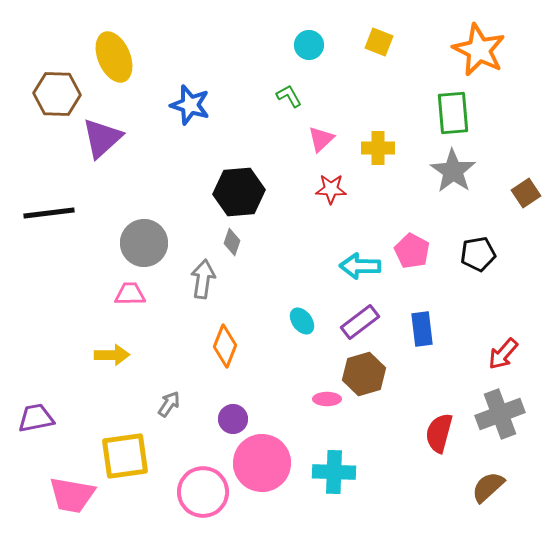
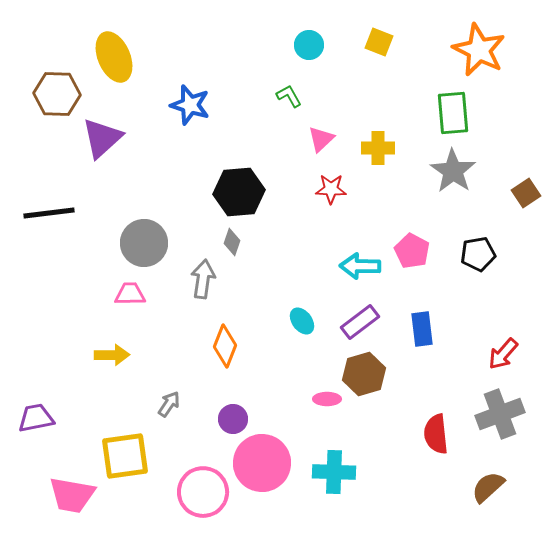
red semicircle at (439, 433): moved 3 px left, 1 px down; rotated 21 degrees counterclockwise
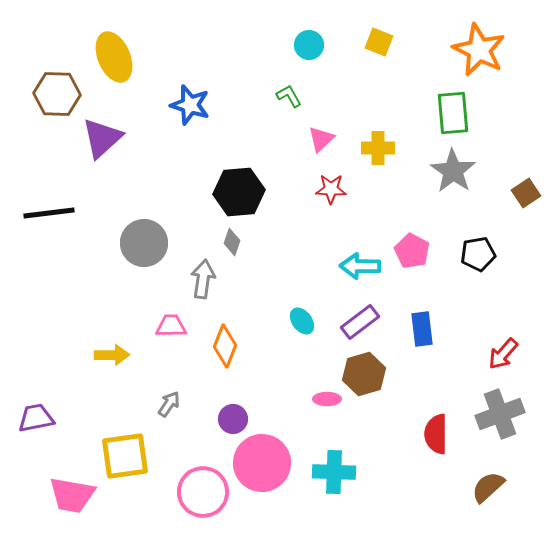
pink trapezoid at (130, 294): moved 41 px right, 32 px down
red semicircle at (436, 434): rotated 6 degrees clockwise
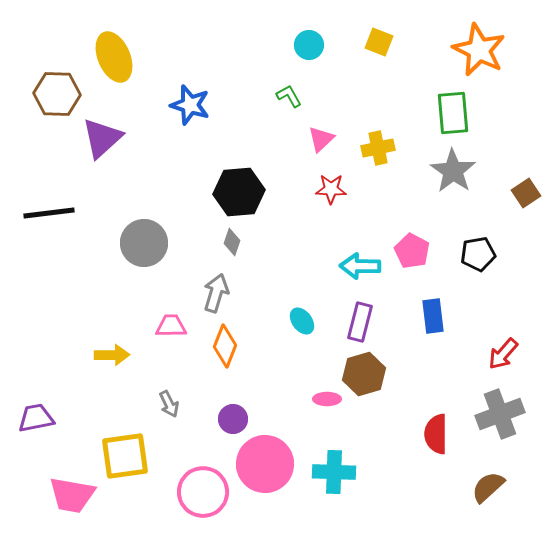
yellow cross at (378, 148): rotated 12 degrees counterclockwise
gray arrow at (203, 279): moved 13 px right, 14 px down; rotated 9 degrees clockwise
purple rectangle at (360, 322): rotated 39 degrees counterclockwise
blue rectangle at (422, 329): moved 11 px right, 13 px up
gray arrow at (169, 404): rotated 120 degrees clockwise
pink circle at (262, 463): moved 3 px right, 1 px down
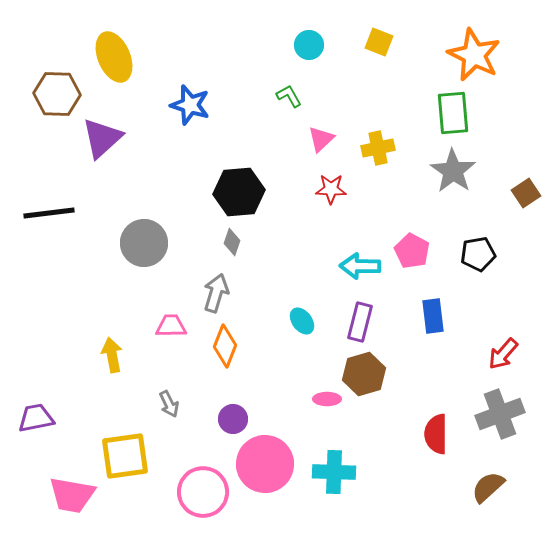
orange star at (479, 50): moved 5 px left, 5 px down
yellow arrow at (112, 355): rotated 100 degrees counterclockwise
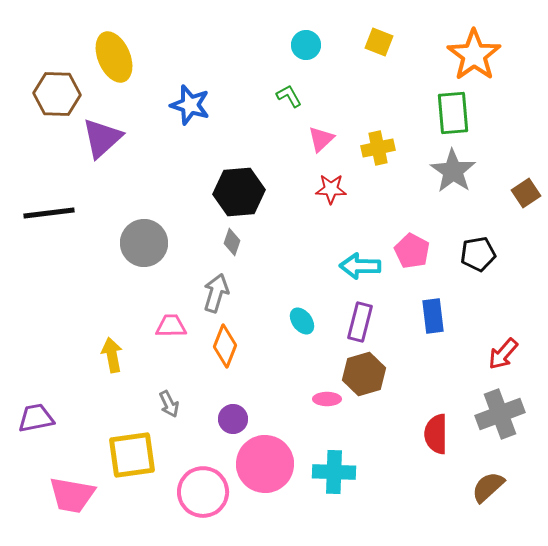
cyan circle at (309, 45): moved 3 px left
orange star at (474, 55): rotated 10 degrees clockwise
yellow square at (125, 456): moved 7 px right, 1 px up
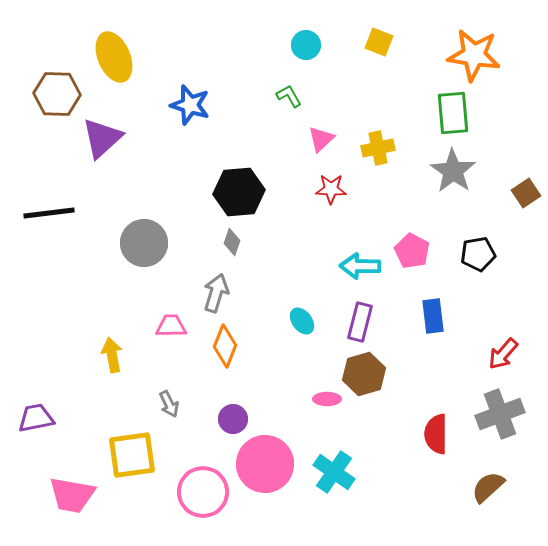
orange star at (474, 55): rotated 28 degrees counterclockwise
cyan cross at (334, 472): rotated 33 degrees clockwise
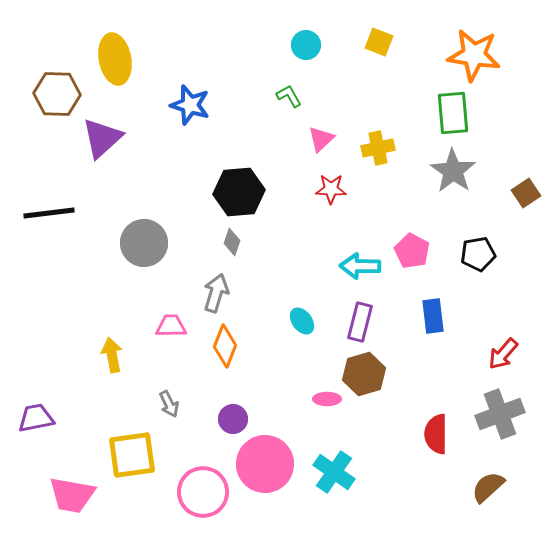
yellow ellipse at (114, 57): moved 1 px right, 2 px down; rotated 12 degrees clockwise
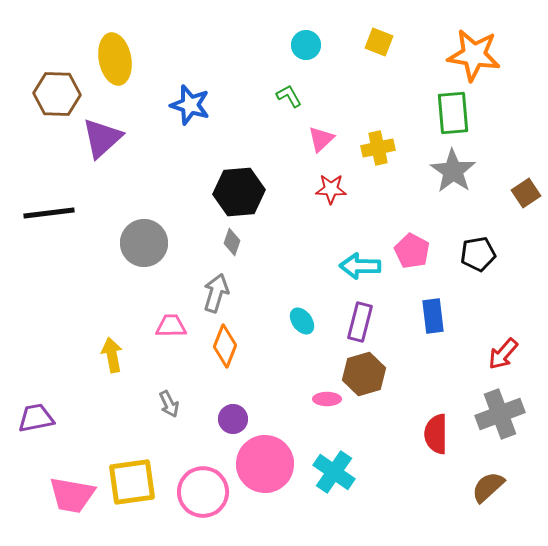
yellow square at (132, 455): moved 27 px down
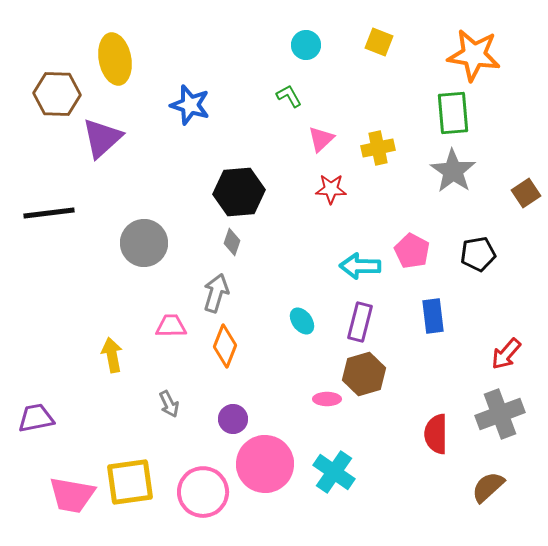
red arrow at (503, 354): moved 3 px right
yellow square at (132, 482): moved 2 px left
